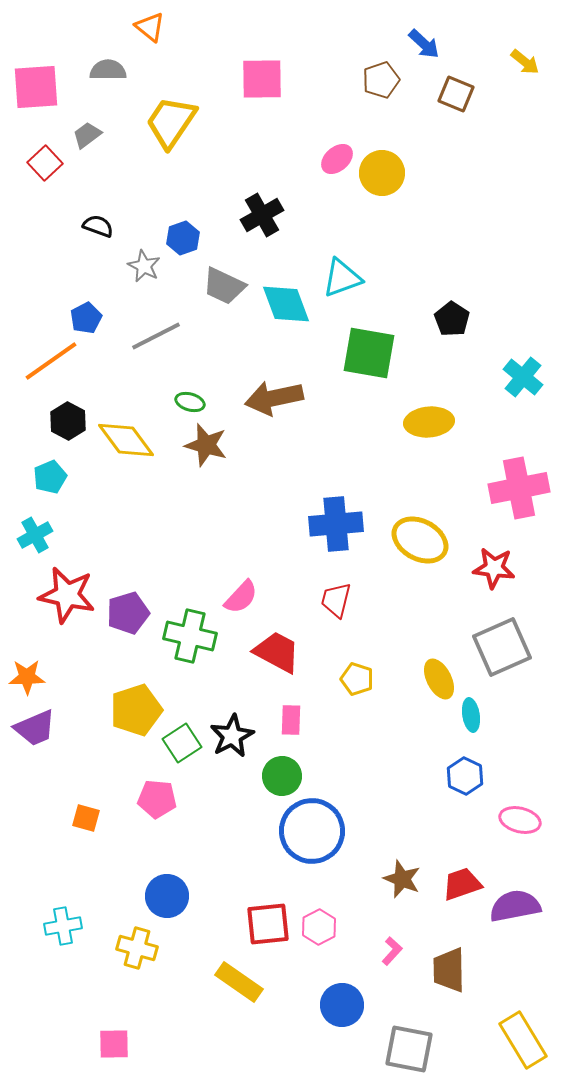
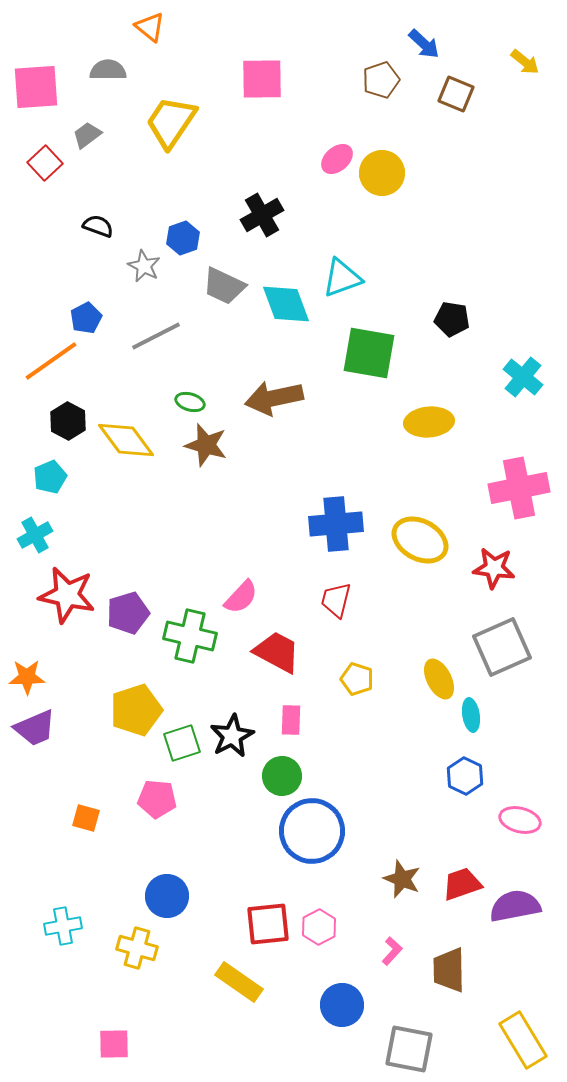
black pentagon at (452, 319): rotated 24 degrees counterclockwise
green square at (182, 743): rotated 15 degrees clockwise
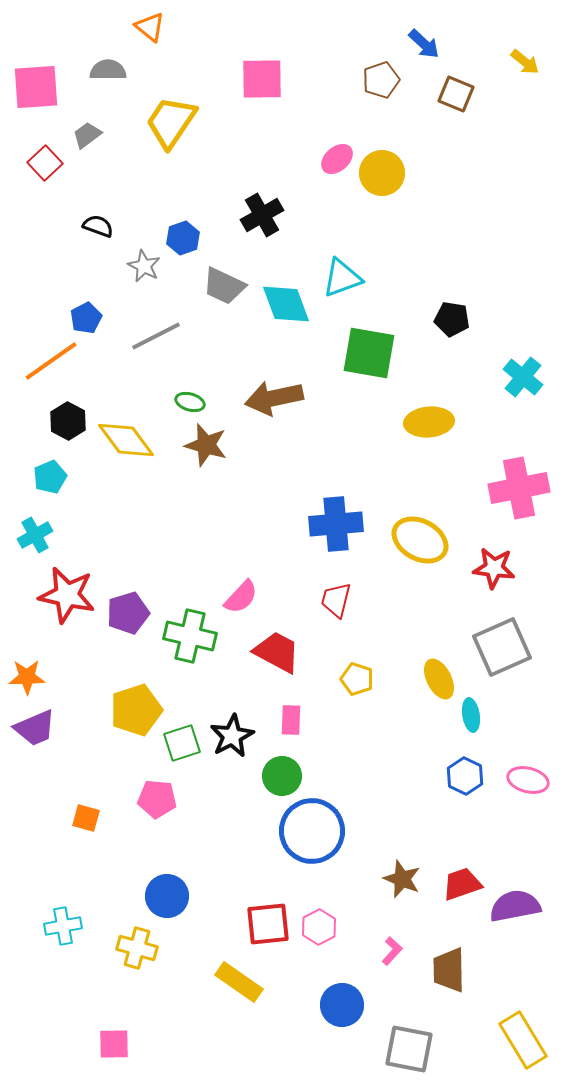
pink ellipse at (520, 820): moved 8 px right, 40 px up
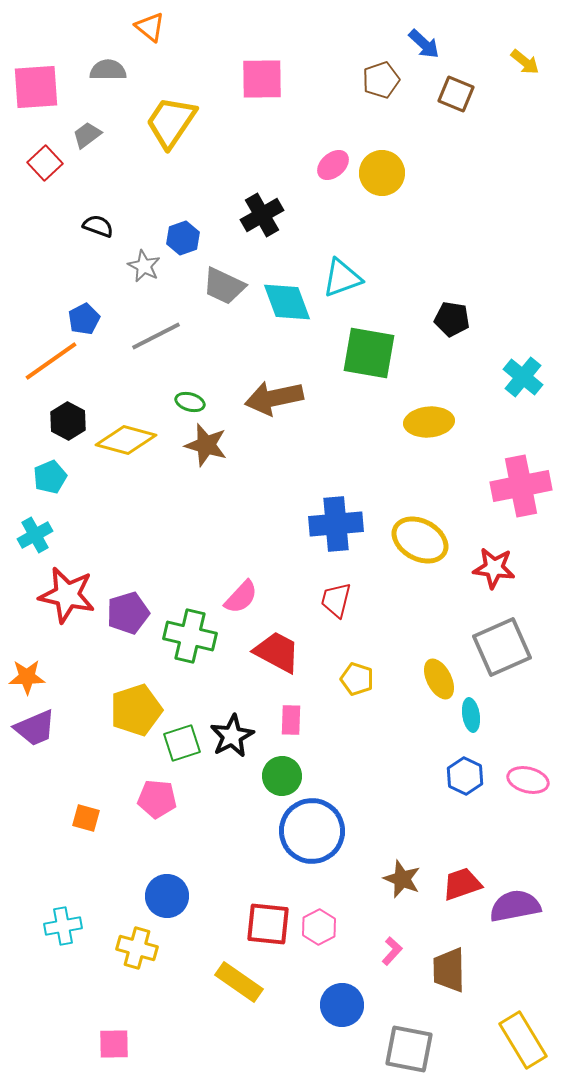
pink ellipse at (337, 159): moved 4 px left, 6 px down
cyan diamond at (286, 304): moved 1 px right, 2 px up
blue pentagon at (86, 318): moved 2 px left, 1 px down
yellow diamond at (126, 440): rotated 38 degrees counterclockwise
pink cross at (519, 488): moved 2 px right, 2 px up
red square at (268, 924): rotated 12 degrees clockwise
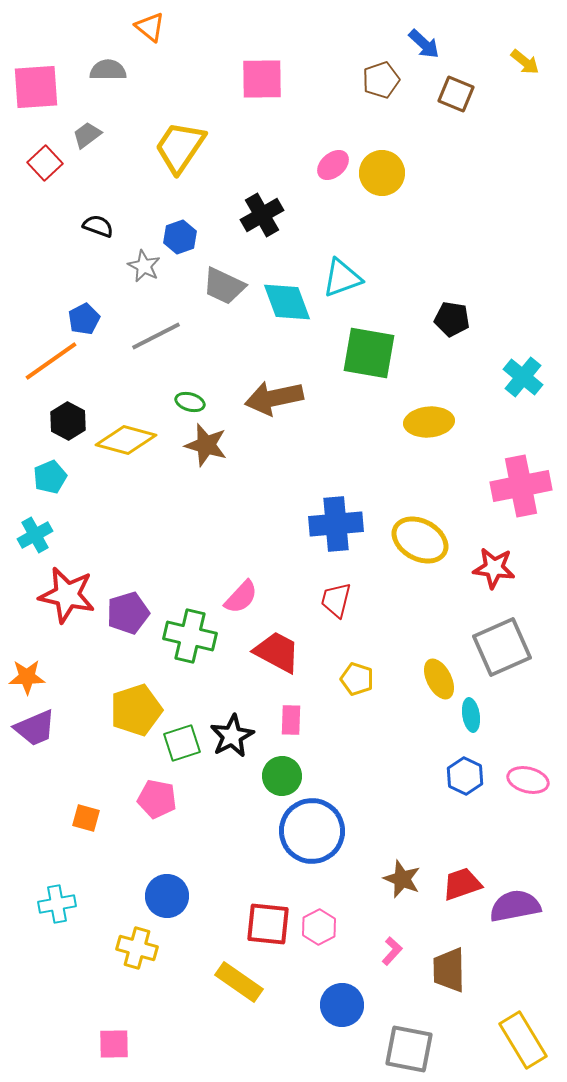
yellow trapezoid at (171, 122): moved 9 px right, 25 px down
blue hexagon at (183, 238): moved 3 px left, 1 px up
pink pentagon at (157, 799): rotated 6 degrees clockwise
cyan cross at (63, 926): moved 6 px left, 22 px up
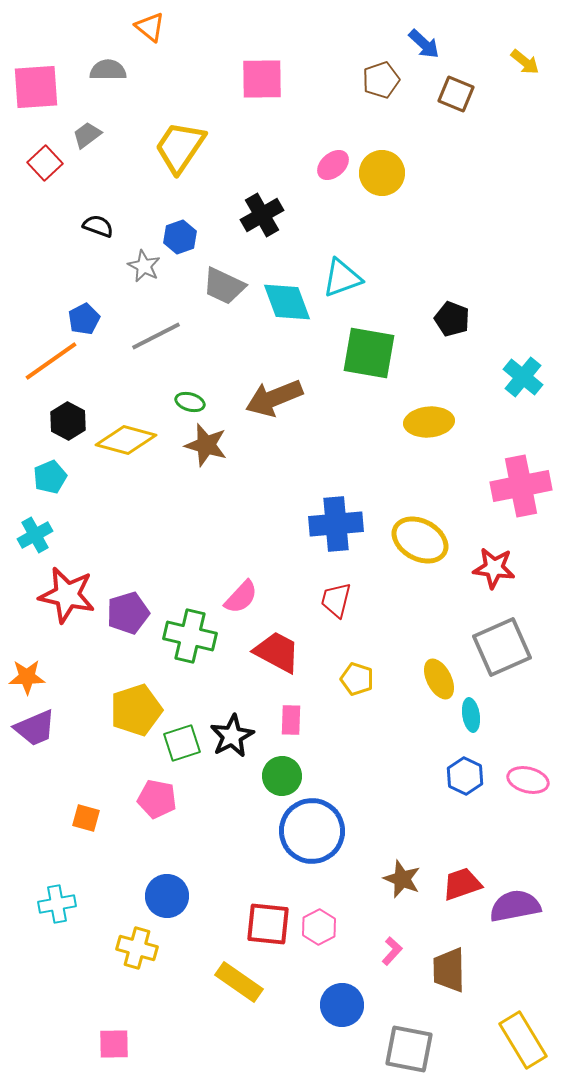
black pentagon at (452, 319): rotated 12 degrees clockwise
brown arrow at (274, 398): rotated 10 degrees counterclockwise
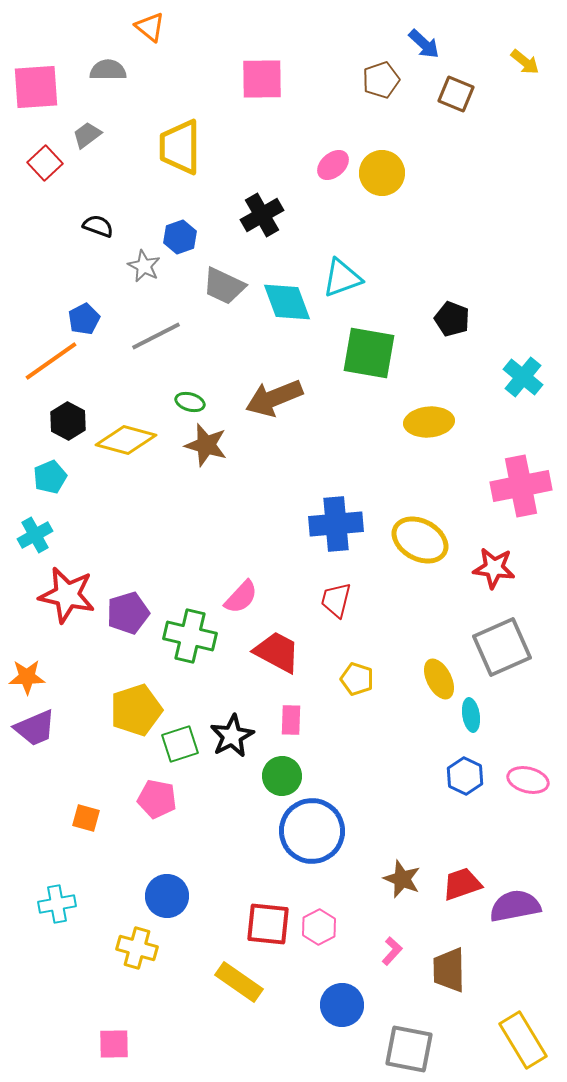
yellow trapezoid at (180, 147): rotated 34 degrees counterclockwise
green square at (182, 743): moved 2 px left, 1 px down
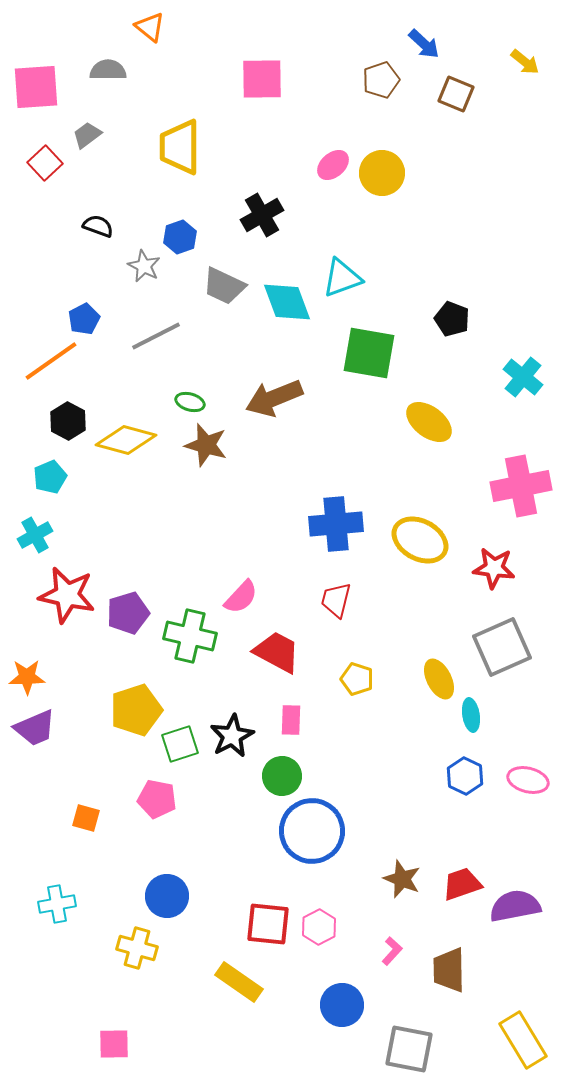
yellow ellipse at (429, 422): rotated 42 degrees clockwise
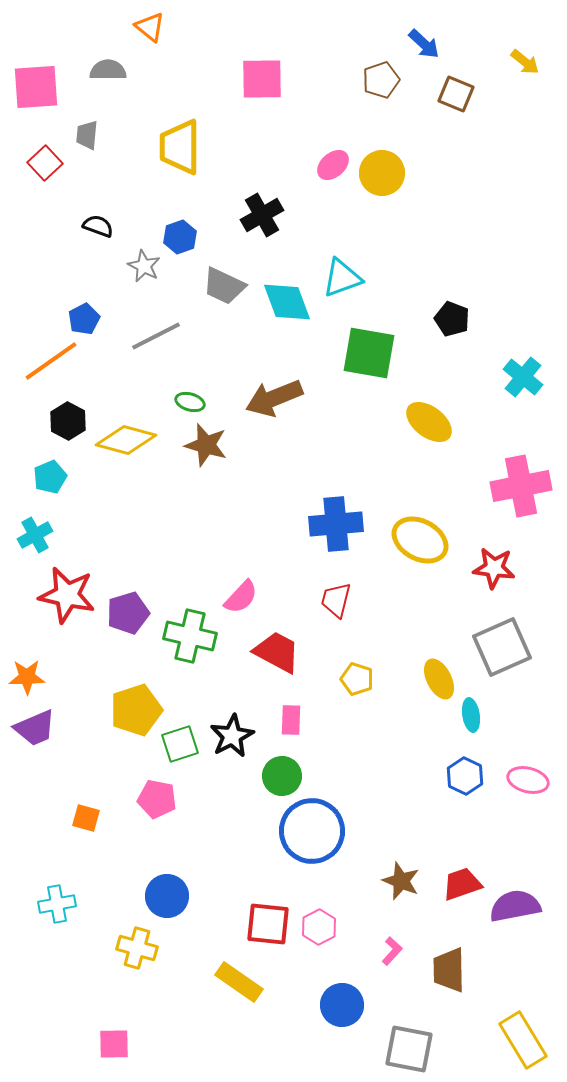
gray trapezoid at (87, 135): rotated 48 degrees counterclockwise
brown star at (402, 879): moved 1 px left, 2 px down
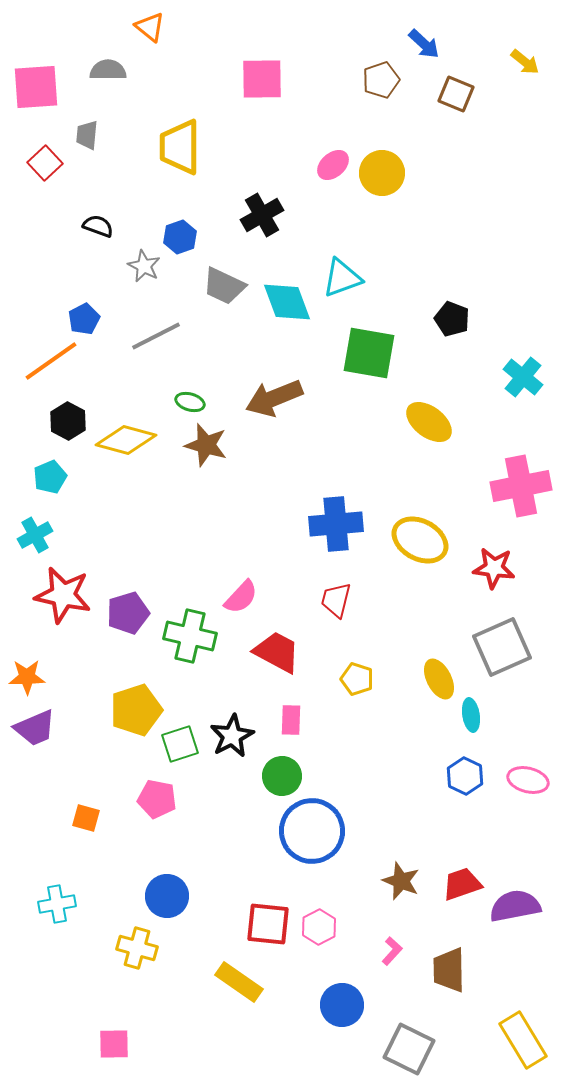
red star at (67, 595): moved 4 px left
gray square at (409, 1049): rotated 15 degrees clockwise
